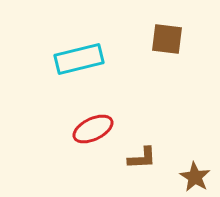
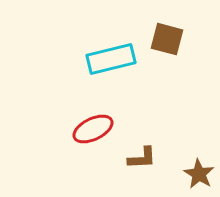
brown square: rotated 8 degrees clockwise
cyan rectangle: moved 32 px right
brown star: moved 4 px right, 3 px up
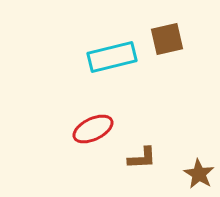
brown square: rotated 28 degrees counterclockwise
cyan rectangle: moved 1 px right, 2 px up
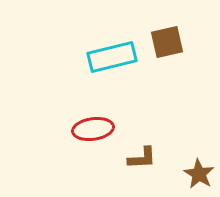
brown square: moved 3 px down
red ellipse: rotated 18 degrees clockwise
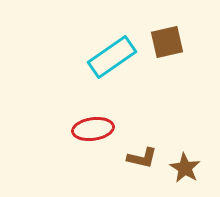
cyan rectangle: rotated 21 degrees counterclockwise
brown L-shape: rotated 16 degrees clockwise
brown star: moved 14 px left, 6 px up
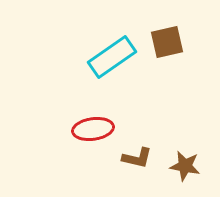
brown L-shape: moved 5 px left
brown star: moved 2 px up; rotated 20 degrees counterclockwise
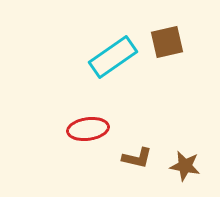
cyan rectangle: moved 1 px right
red ellipse: moved 5 px left
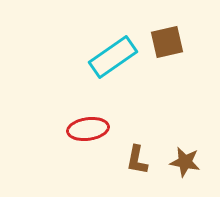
brown L-shape: moved 2 px down; rotated 88 degrees clockwise
brown star: moved 4 px up
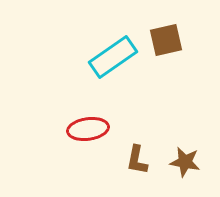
brown square: moved 1 px left, 2 px up
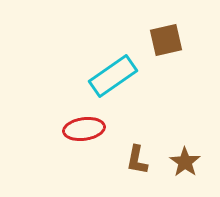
cyan rectangle: moved 19 px down
red ellipse: moved 4 px left
brown star: rotated 24 degrees clockwise
